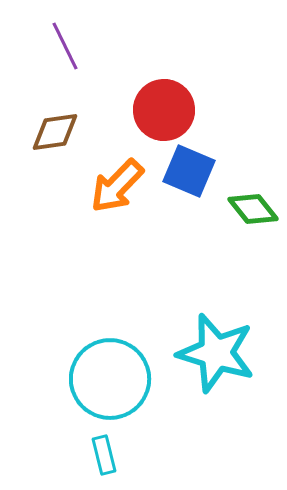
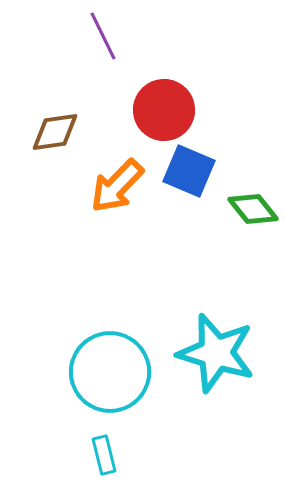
purple line: moved 38 px right, 10 px up
cyan circle: moved 7 px up
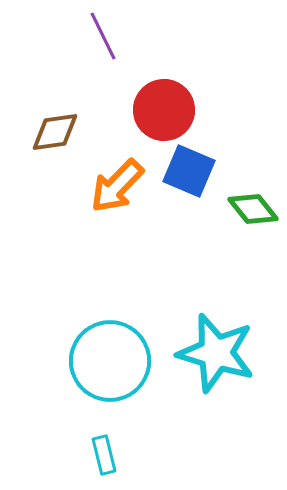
cyan circle: moved 11 px up
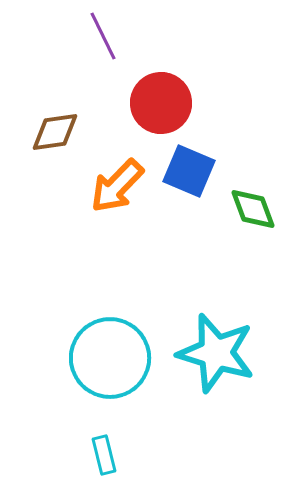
red circle: moved 3 px left, 7 px up
green diamond: rotated 18 degrees clockwise
cyan circle: moved 3 px up
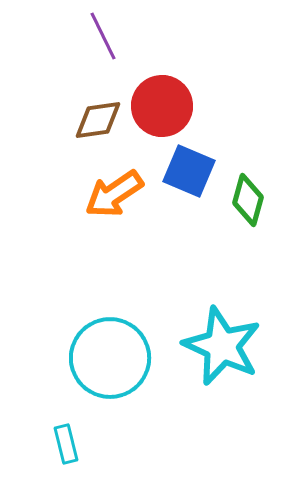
red circle: moved 1 px right, 3 px down
brown diamond: moved 43 px right, 12 px up
orange arrow: moved 3 px left, 8 px down; rotated 12 degrees clockwise
green diamond: moved 5 px left, 9 px up; rotated 36 degrees clockwise
cyan star: moved 6 px right, 7 px up; rotated 8 degrees clockwise
cyan rectangle: moved 38 px left, 11 px up
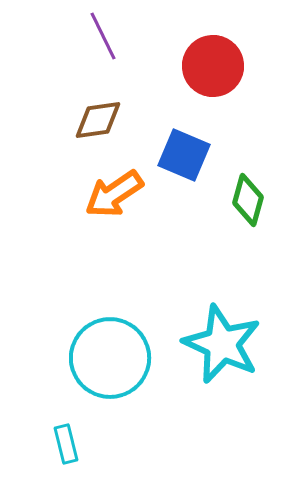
red circle: moved 51 px right, 40 px up
blue square: moved 5 px left, 16 px up
cyan star: moved 2 px up
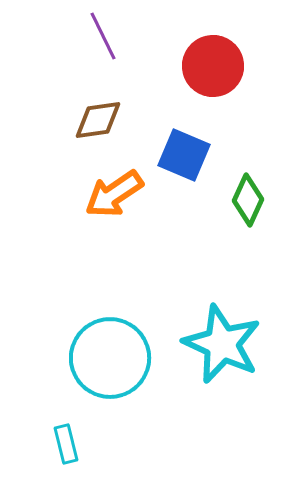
green diamond: rotated 9 degrees clockwise
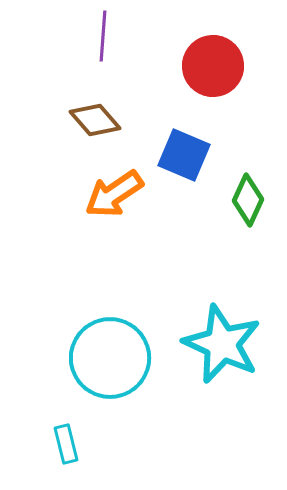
purple line: rotated 30 degrees clockwise
brown diamond: moved 3 px left; rotated 57 degrees clockwise
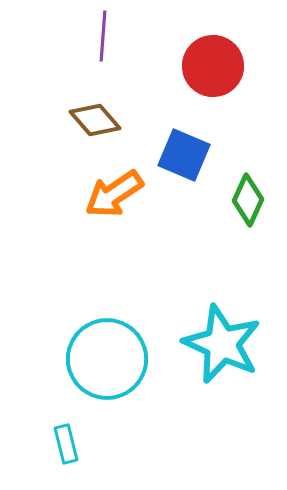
cyan circle: moved 3 px left, 1 px down
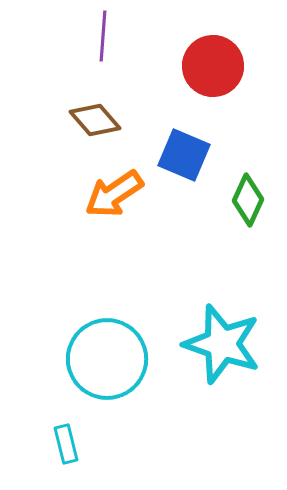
cyan star: rotated 6 degrees counterclockwise
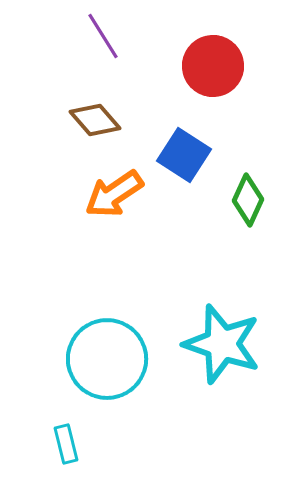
purple line: rotated 36 degrees counterclockwise
blue square: rotated 10 degrees clockwise
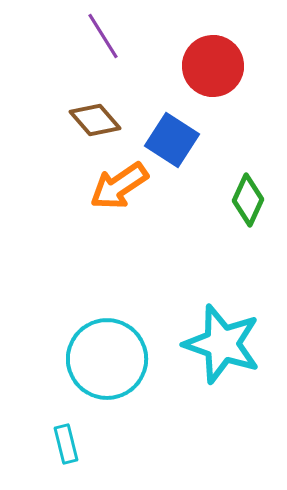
blue square: moved 12 px left, 15 px up
orange arrow: moved 5 px right, 8 px up
